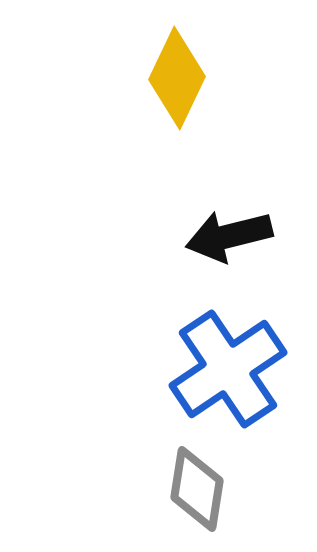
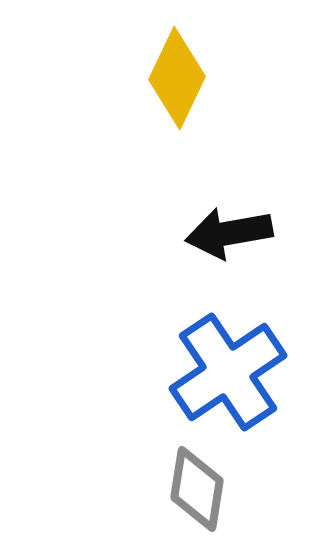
black arrow: moved 3 px up; rotated 4 degrees clockwise
blue cross: moved 3 px down
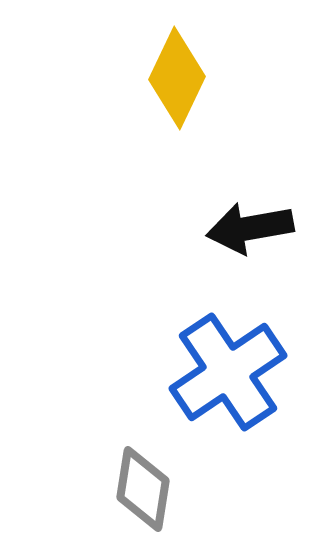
black arrow: moved 21 px right, 5 px up
gray diamond: moved 54 px left
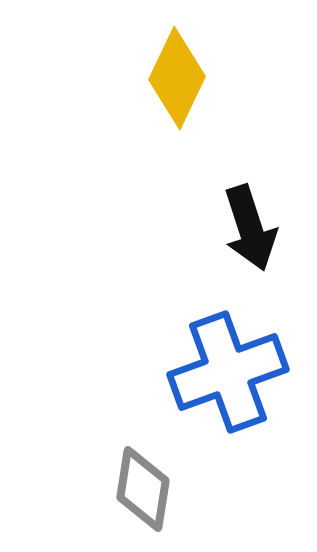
black arrow: rotated 98 degrees counterclockwise
blue cross: rotated 14 degrees clockwise
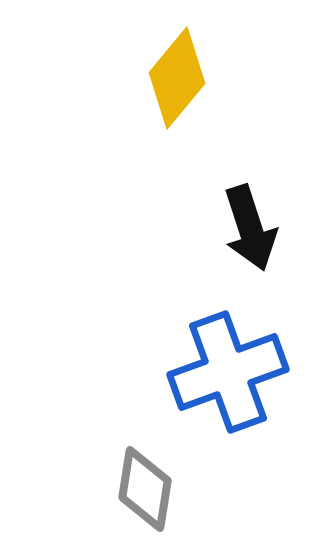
yellow diamond: rotated 14 degrees clockwise
gray diamond: moved 2 px right
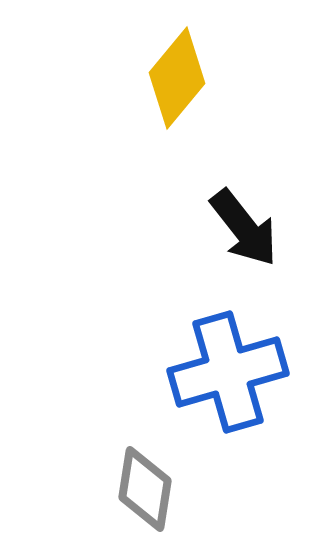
black arrow: moved 6 px left; rotated 20 degrees counterclockwise
blue cross: rotated 4 degrees clockwise
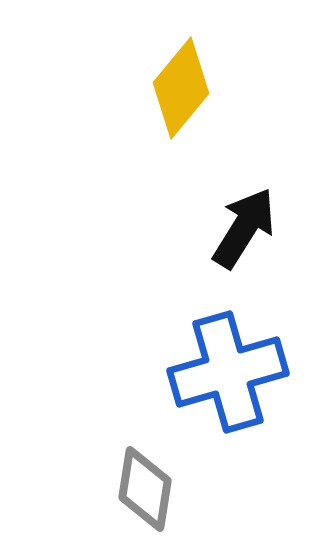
yellow diamond: moved 4 px right, 10 px down
black arrow: rotated 110 degrees counterclockwise
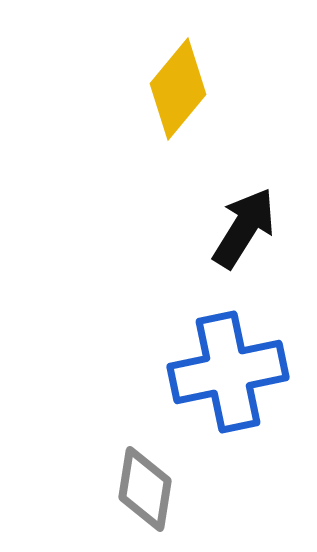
yellow diamond: moved 3 px left, 1 px down
blue cross: rotated 4 degrees clockwise
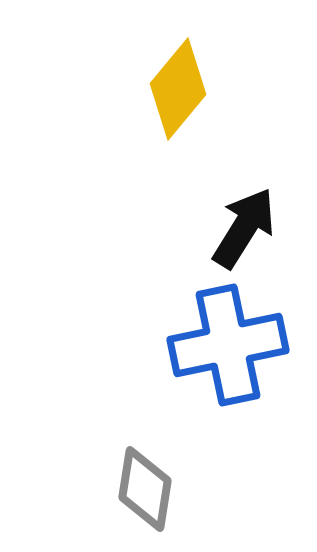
blue cross: moved 27 px up
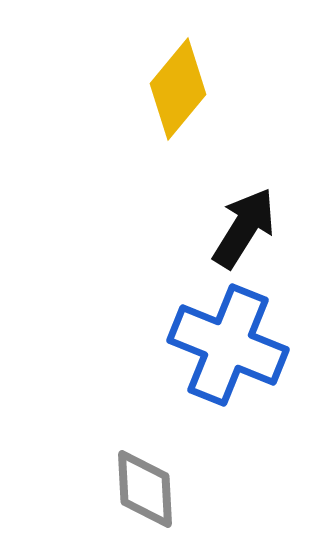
blue cross: rotated 34 degrees clockwise
gray diamond: rotated 12 degrees counterclockwise
